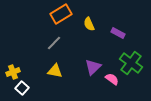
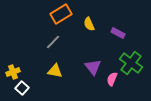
gray line: moved 1 px left, 1 px up
purple triangle: rotated 24 degrees counterclockwise
pink semicircle: rotated 104 degrees counterclockwise
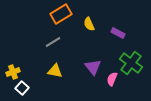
gray line: rotated 14 degrees clockwise
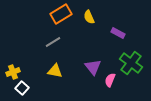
yellow semicircle: moved 7 px up
pink semicircle: moved 2 px left, 1 px down
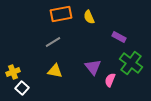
orange rectangle: rotated 20 degrees clockwise
purple rectangle: moved 1 px right, 4 px down
